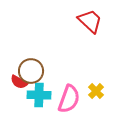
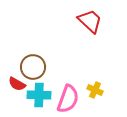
brown circle: moved 2 px right, 4 px up
red semicircle: moved 2 px left, 2 px down
yellow cross: moved 1 px left, 1 px up; rotated 21 degrees counterclockwise
pink semicircle: moved 1 px left
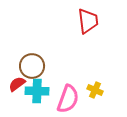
red trapezoid: moved 2 px left; rotated 40 degrees clockwise
brown circle: moved 1 px left, 1 px up
red semicircle: rotated 114 degrees clockwise
cyan cross: moved 2 px left, 4 px up
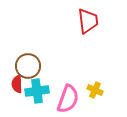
brown circle: moved 4 px left
red semicircle: rotated 54 degrees counterclockwise
cyan cross: rotated 10 degrees counterclockwise
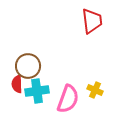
red trapezoid: moved 4 px right
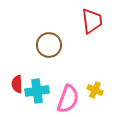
brown circle: moved 21 px right, 21 px up
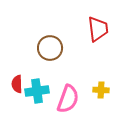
red trapezoid: moved 6 px right, 8 px down
brown circle: moved 1 px right, 3 px down
yellow cross: moved 6 px right; rotated 21 degrees counterclockwise
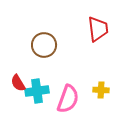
brown circle: moved 6 px left, 3 px up
red semicircle: moved 1 px right, 1 px up; rotated 30 degrees counterclockwise
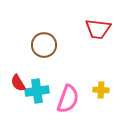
red trapezoid: rotated 104 degrees clockwise
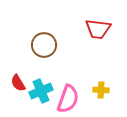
cyan cross: moved 4 px right; rotated 15 degrees counterclockwise
